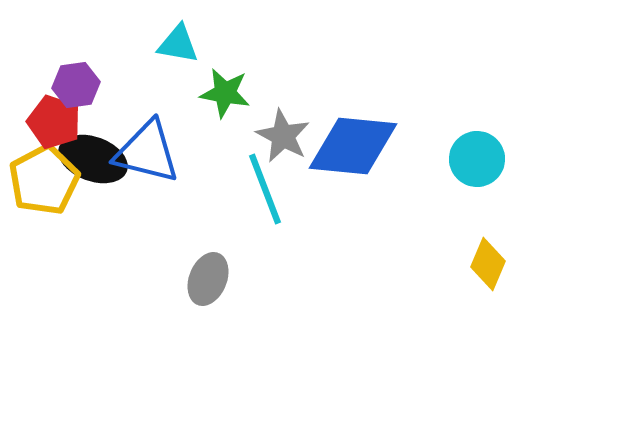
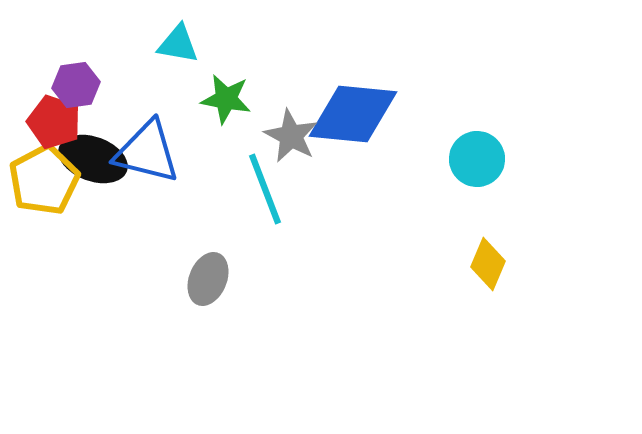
green star: moved 1 px right, 6 px down
gray star: moved 8 px right
blue diamond: moved 32 px up
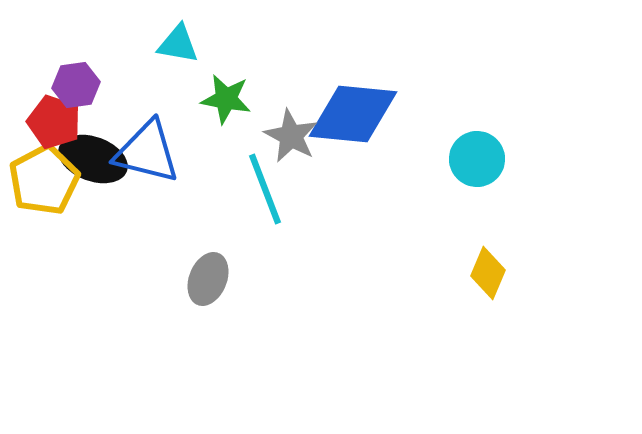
yellow diamond: moved 9 px down
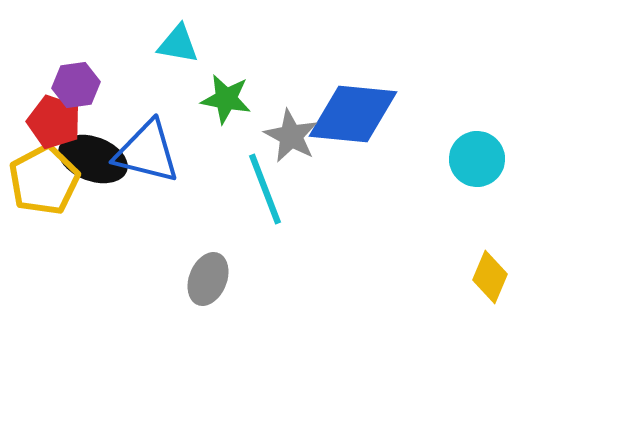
yellow diamond: moved 2 px right, 4 px down
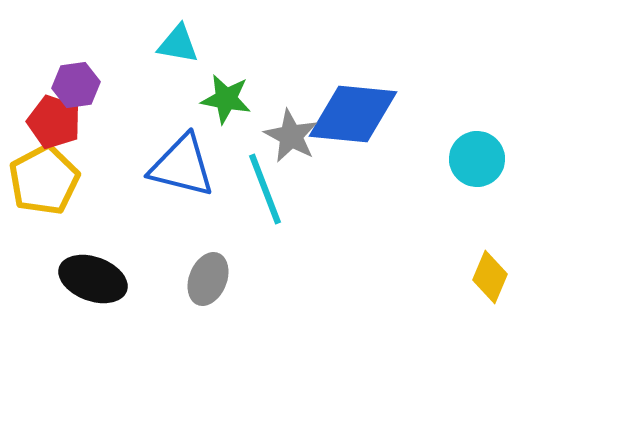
blue triangle: moved 35 px right, 14 px down
black ellipse: moved 120 px down
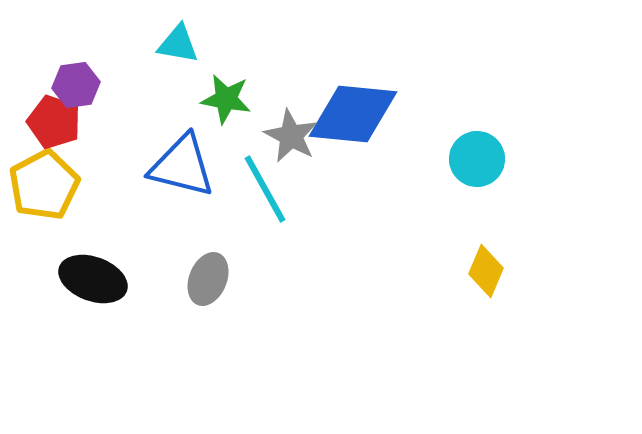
yellow pentagon: moved 5 px down
cyan line: rotated 8 degrees counterclockwise
yellow diamond: moved 4 px left, 6 px up
